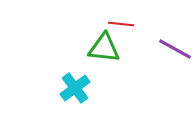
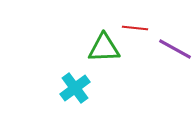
red line: moved 14 px right, 4 px down
green triangle: rotated 8 degrees counterclockwise
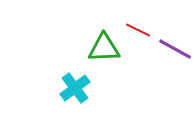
red line: moved 3 px right, 2 px down; rotated 20 degrees clockwise
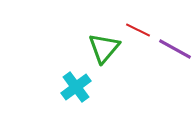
green triangle: rotated 48 degrees counterclockwise
cyan cross: moved 1 px right, 1 px up
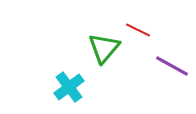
purple line: moved 3 px left, 17 px down
cyan cross: moved 7 px left
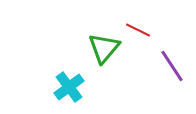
purple line: rotated 28 degrees clockwise
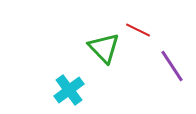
green triangle: rotated 24 degrees counterclockwise
cyan cross: moved 3 px down
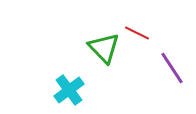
red line: moved 1 px left, 3 px down
purple line: moved 2 px down
